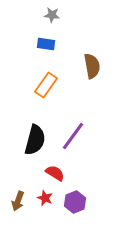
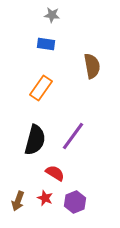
orange rectangle: moved 5 px left, 3 px down
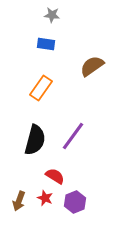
brown semicircle: rotated 115 degrees counterclockwise
red semicircle: moved 3 px down
brown arrow: moved 1 px right
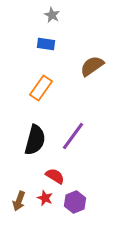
gray star: rotated 21 degrees clockwise
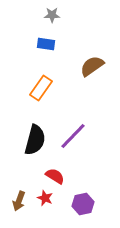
gray star: rotated 28 degrees counterclockwise
purple line: rotated 8 degrees clockwise
purple hexagon: moved 8 px right, 2 px down; rotated 10 degrees clockwise
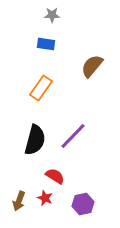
brown semicircle: rotated 15 degrees counterclockwise
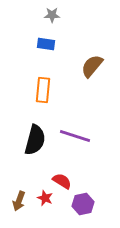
orange rectangle: moved 2 px right, 2 px down; rotated 30 degrees counterclockwise
purple line: moved 2 px right; rotated 64 degrees clockwise
red semicircle: moved 7 px right, 5 px down
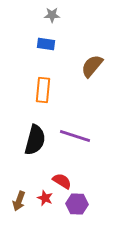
purple hexagon: moved 6 px left; rotated 15 degrees clockwise
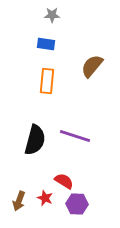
orange rectangle: moved 4 px right, 9 px up
red semicircle: moved 2 px right
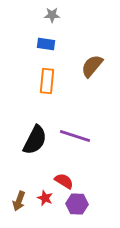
black semicircle: rotated 12 degrees clockwise
